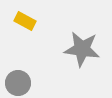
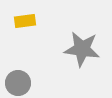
yellow rectangle: rotated 35 degrees counterclockwise
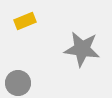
yellow rectangle: rotated 15 degrees counterclockwise
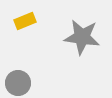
gray star: moved 12 px up
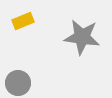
yellow rectangle: moved 2 px left
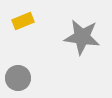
gray circle: moved 5 px up
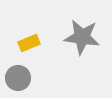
yellow rectangle: moved 6 px right, 22 px down
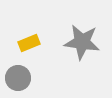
gray star: moved 5 px down
